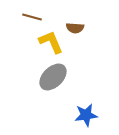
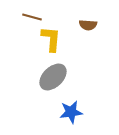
brown semicircle: moved 13 px right, 3 px up
yellow L-shape: moved 3 px up; rotated 28 degrees clockwise
blue star: moved 15 px left, 3 px up
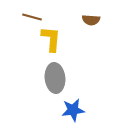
brown semicircle: moved 3 px right, 5 px up
gray ellipse: moved 2 px right, 1 px down; rotated 52 degrees counterclockwise
blue star: moved 2 px right, 2 px up
